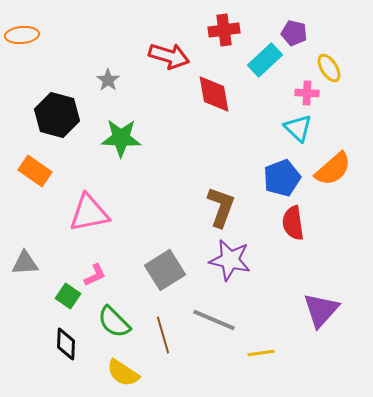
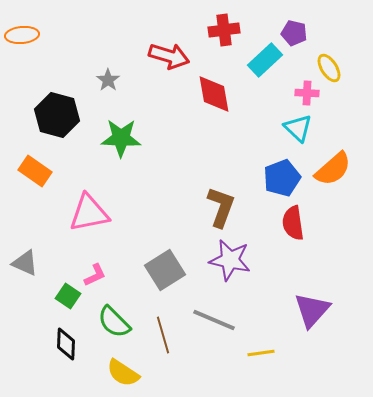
gray triangle: rotated 28 degrees clockwise
purple triangle: moved 9 px left
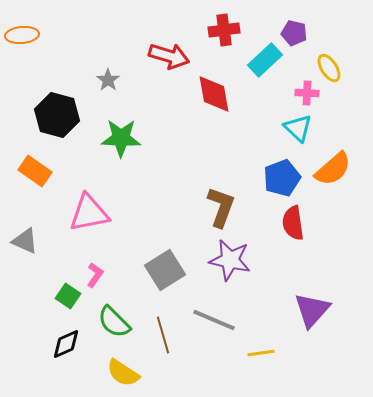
gray triangle: moved 22 px up
pink L-shape: rotated 30 degrees counterclockwise
black diamond: rotated 64 degrees clockwise
